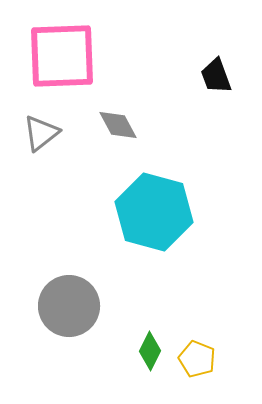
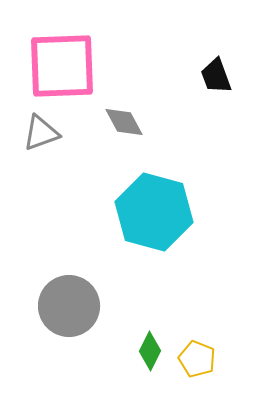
pink square: moved 10 px down
gray diamond: moved 6 px right, 3 px up
gray triangle: rotated 18 degrees clockwise
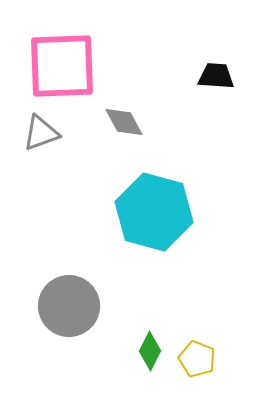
black trapezoid: rotated 114 degrees clockwise
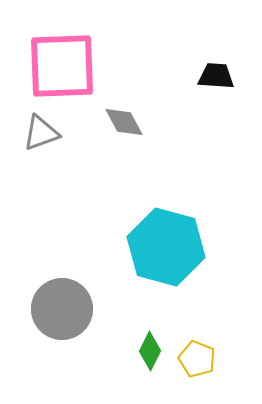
cyan hexagon: moved 12 px right, 35 px down
gray circle: moved 7 px left, 3 px down
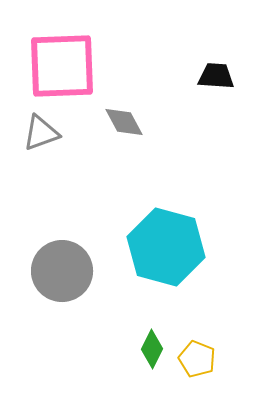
gray circle: moved 38 px up
green diamond: moved 2 px right, 2 px up
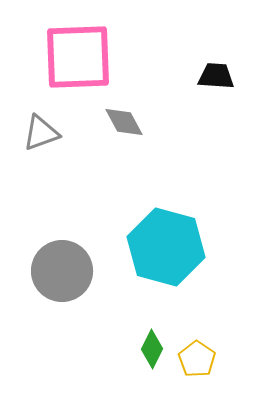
pink square: moved 16 px right, 9 px up
yellow pentagon: rotated 12 degrees clockwise
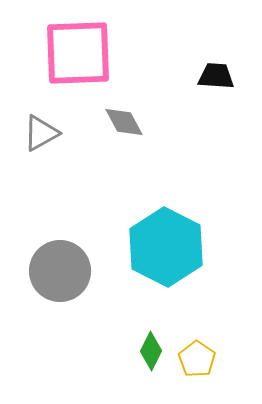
pink square: moved 4 px up
gray triangle: rotated 9 degrees counterclockwise
cyan hexagon: rotated 12 degrees clockwise
gray circle: moved 2 px left
green diamond: moved 1 px left, 2 px down
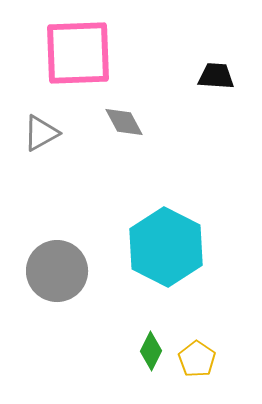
gray circle: moved 3 px left
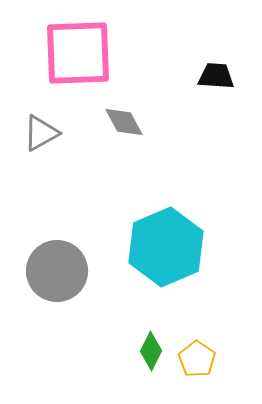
cyan hexagon: rotated 10 degrees clockwise
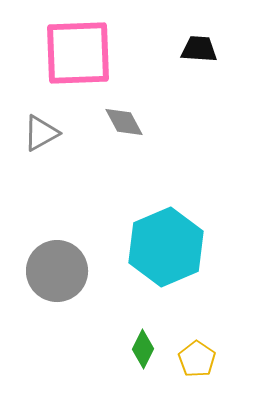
black trapezoid: moved 17 px left, 27 px up
green diamond: moved 8 px left, 2 px up
